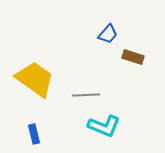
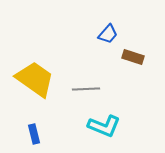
gray line: moved 6 px up
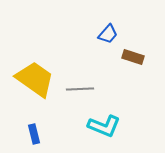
gray line: moved 6 px left
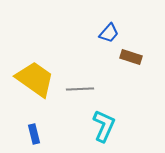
blue trapezoid: moved 1 px right, 1 px up
brown rectangle: moved 2 px left
cyan L-shape: rotated 88 degrees counterclockwise
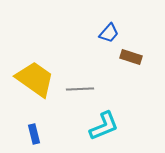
cyan L-shape: rotated 44 degrees clockwise
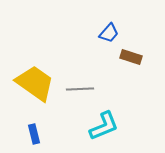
yellow trapezoid: moved 4 px down
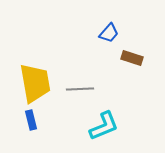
brown rectangle: moved 1 px right, 1 px down
yellow trapezoid: rotated 45 degrees clockwise
blue rectangle: moved 3 px left, 14 px up
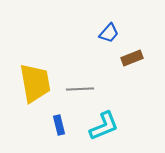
brown rectangle: rotated 40 degrees counterclockwise
blue rectangle: moved 28 px right, 5 px down
